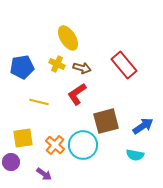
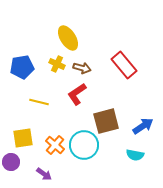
cyan circle: moved 1 px right
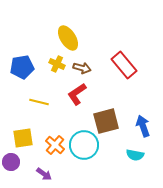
blue arrow: rotated 75 degrees counterclockwise
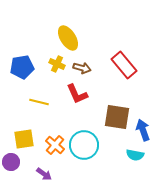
red L-shape: rotated 80 degrees counterclockwise
brown square: moved 11 px right, 4 px up; rotated 24 degrees clockwise
blue arrow: moved 4 px down
yellow square: moved 1 px right, 1 px down
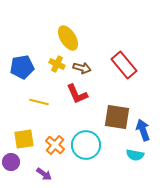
cyan circle: moved 2 px right
